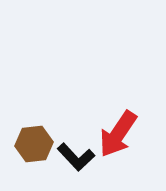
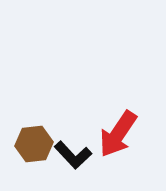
black L-shape: moved 3 px left, 2 px up
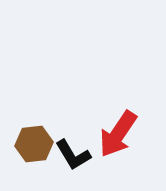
black L-shape: rotated 12 degrees clockwise
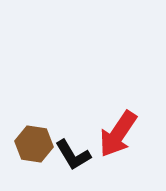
brown hexagon: rotated 15 degrees clockwise
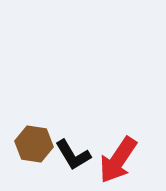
red arrow: moved 26 px down
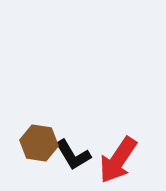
brown hexagon: moved 5 px right, 1 px up
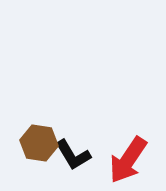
red arrow: moved 10 px right
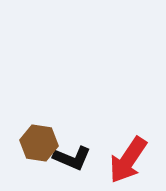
black L-shape: moved 1 px left, 3 px down; rotated 36 degrees counterclockwise
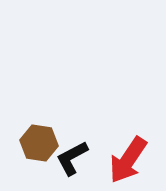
black L-shape: rotated 129 degrees clockwise
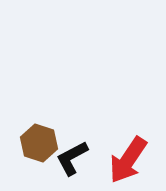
brown hexagon: rotated 9 degrees clockwise
